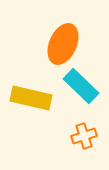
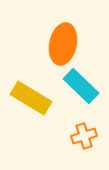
orange ellipse: rotated 12 degrees counterclockwise
yellow rectangle: rotated 18 degrees clockwise
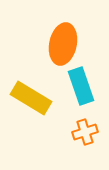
cyan rectangle: rotated 27 degrees clockwise
orange cross: moved 1 px right, 4 px up
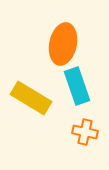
cyan rectangle: moved 4 px left
orange cross: rotated 30 degrees clockwise
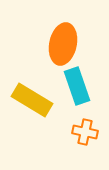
yellow rectangle: moved 1 px right, 2 px down
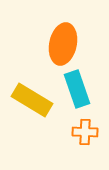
cyan rectangle: moved 3 px down
orange cross: rotated 10 degrees counterclockwise
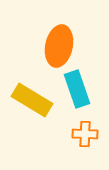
orange ellipse: moved 4 px left, 2 px down
orange cross: moved 2 px down
